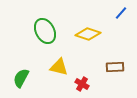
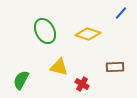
green semicircle: moved 2 px down
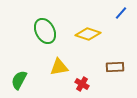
yellow triangle: rotated 24 degrees counterclockwise
green semicircle: moved 2 px left
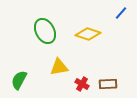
brown rectangle: moved 7 px left, 17 px down
